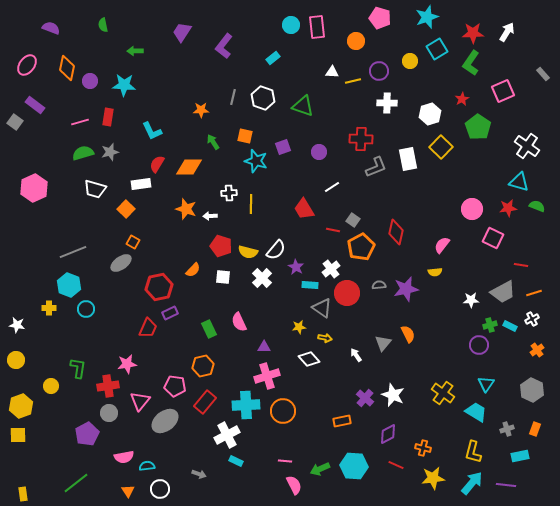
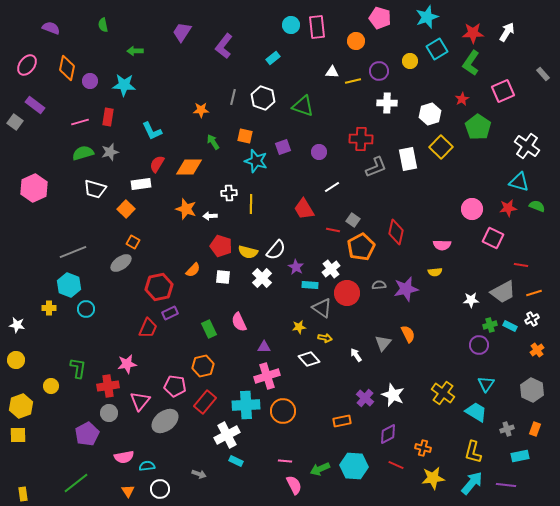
pink semicircle at (442, 245): rotated 126 degrees counterclockwise
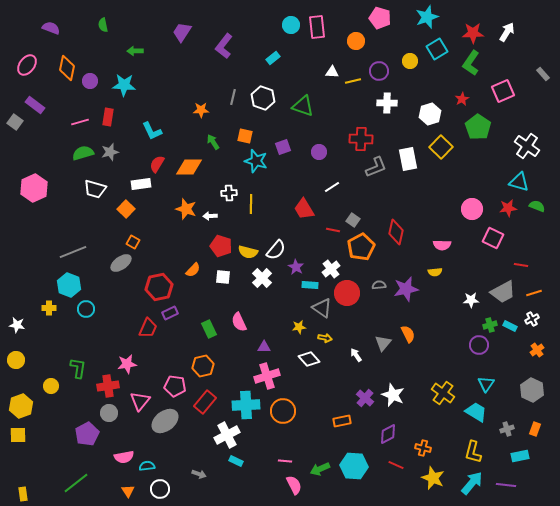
yellow star at (433, 478): rotated 30 degrees clockwise
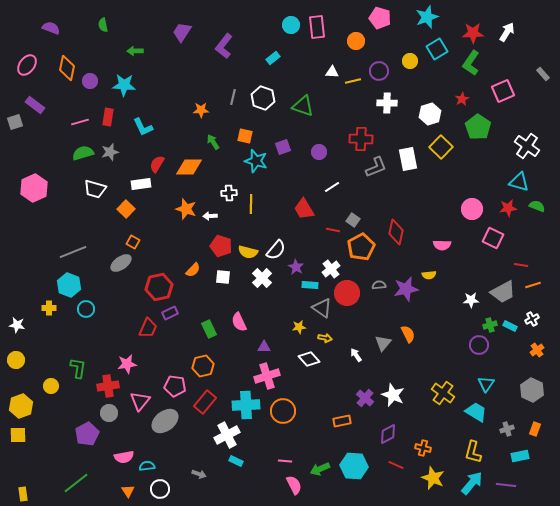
gray square at (15, 122): rotated 35 degrees clockwise
cyan L-shape at (152, 131): moved 9 px left, 4 px up
yellow semicircle at (435, 272): moved 6 px left, 3 px down
orange line at (534, 293): moved 1 px left, 8 px up
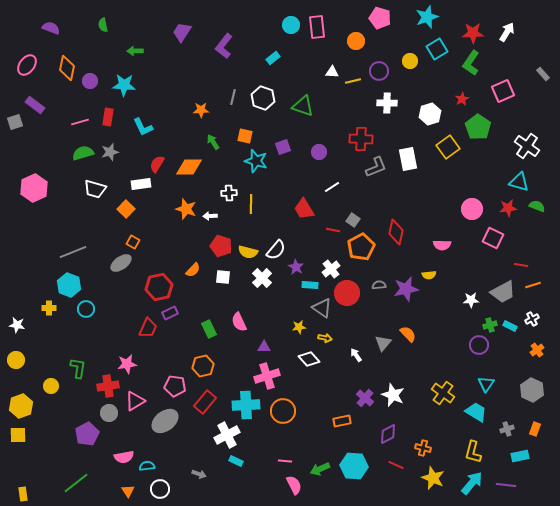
yellow square at (441, 147): moved 7 px right; rotated 10 degrees clockwise
orange semicircle at (408, 334): rotated 18 degrees counterclockwise
pink triangle at (140, 401): moved 5 px left; rotated 20 degrees clockwise
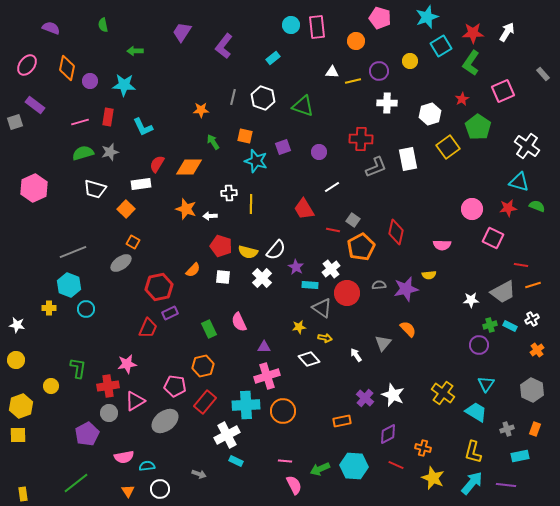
cyan square at (437, 49): moved 4 px right, 3 px up
orange semicircle at (408, 334): moved 5 px up
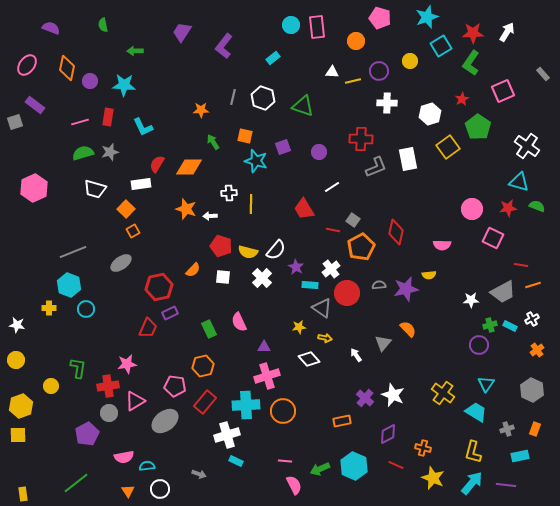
orange square at (133, 242): moved 11 px up; rotated 32 degrees clockwise
white cross at (227, 435): rotated 10 degrees clockwise
cyan hexagon at (354, 466): rotated 20 degrees clockwise
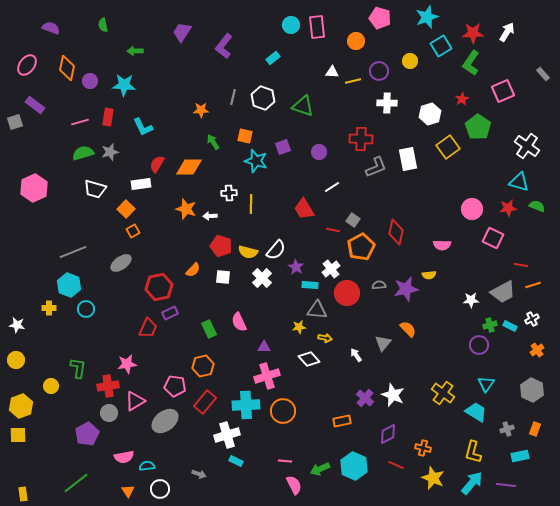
gray triangle at (322, 308): moved 5 px left, 2 px down; rotated 30 degrees counterclockwise
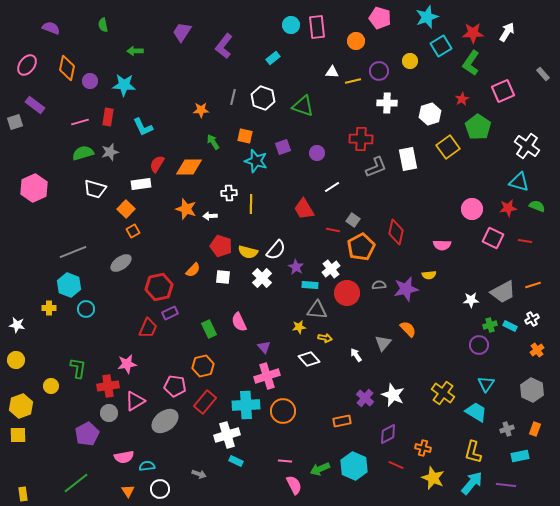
purple circle at (319, 152): moved 2 px left, 1 px down
red line at (521, 265): moved 4 px right, 24 px up
purple triangle at (264, 347): rotated 48 degrees clockwise
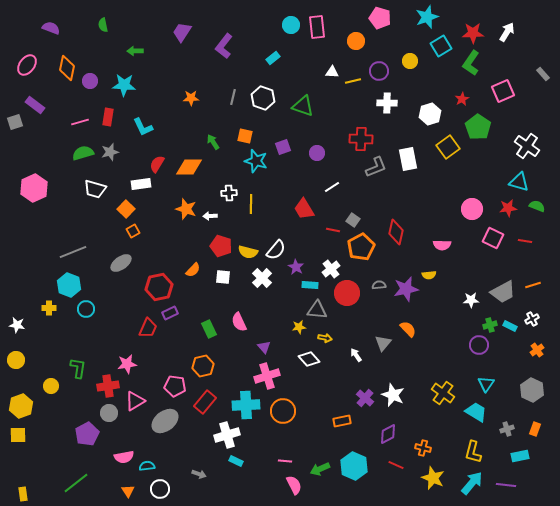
orange star at (201, 110): moved 10 px left, 12 px up
